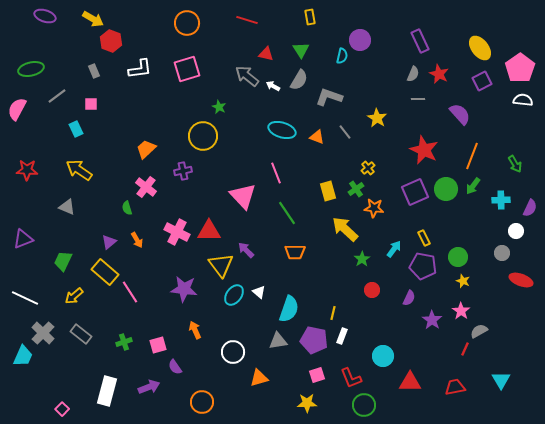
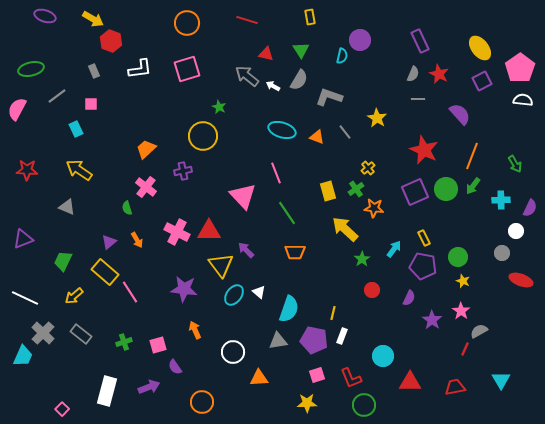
orange triangle at (259, 378): rotated 12 degrees clockwise
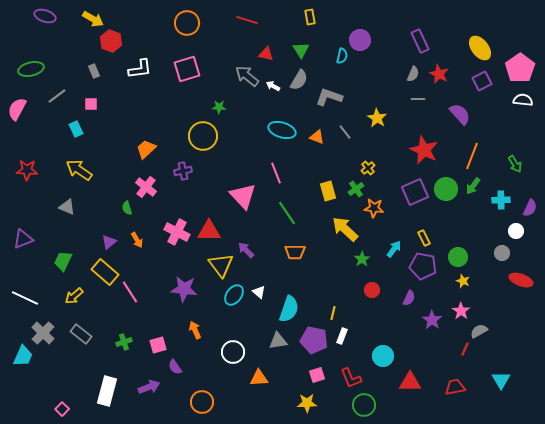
green star at (219, 107): rotated 24 degrees counterclockwise
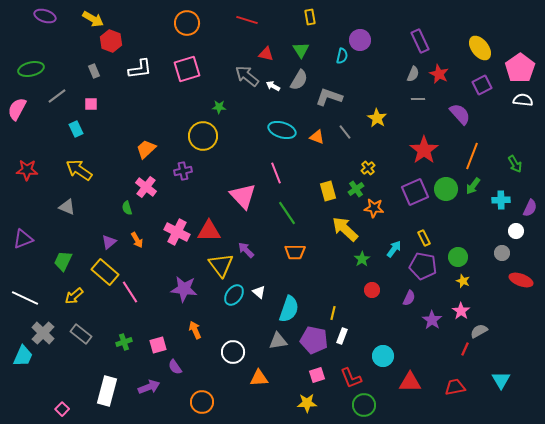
purple square at (482, 81): moved 4 px down
red star at (424, 150): rotated 12 degrees clockwise
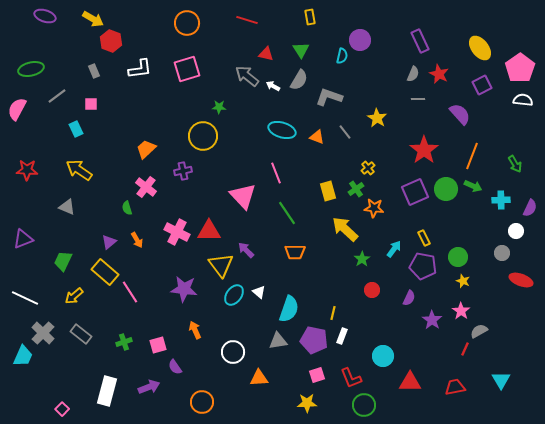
green arrow at (473, 186): rotated 102 degrees counterclockwise
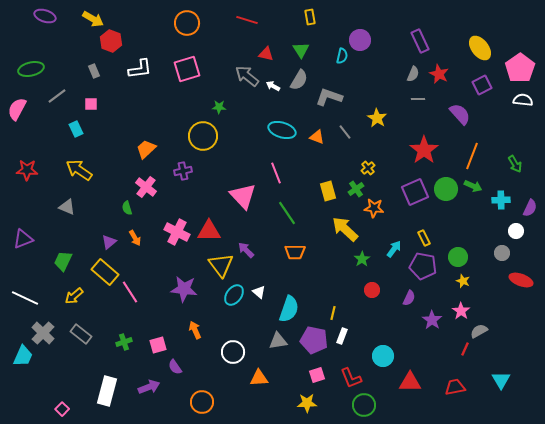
orange arrow at (137, 240): moved 2 px left, 2 px up
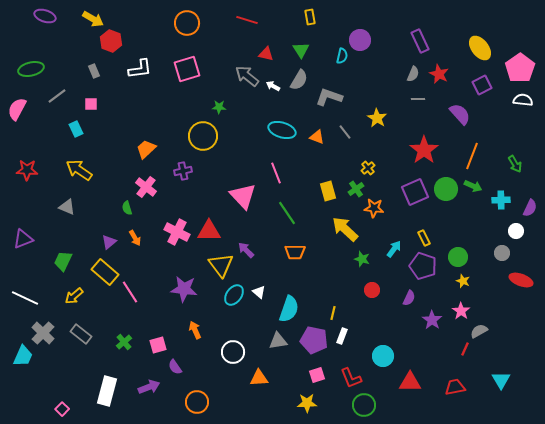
green star at (362, 259): rotated 21 degrees counterclockwise
purple pentagon at (423, 266): rotated 8 degrees clockwise
green cross at (124, 342): rotated 21 degrees counterclockwise
orange circle at (202, 402): moved 5 px left
